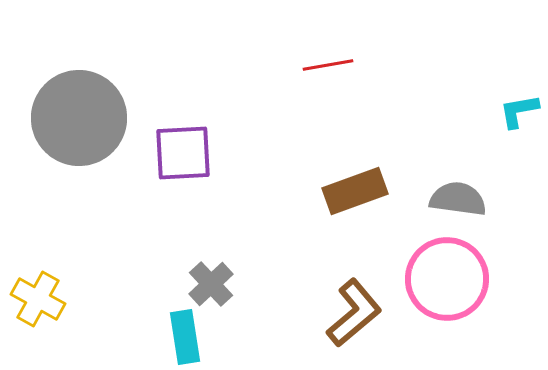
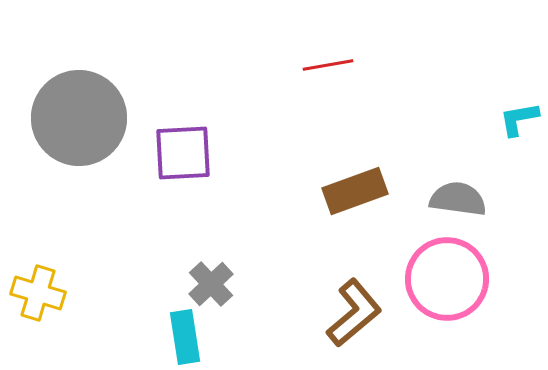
cyan L-shape: moved 8 px down
yellow cross: moved 6 px up; rotated 12 degrees counterclockwise
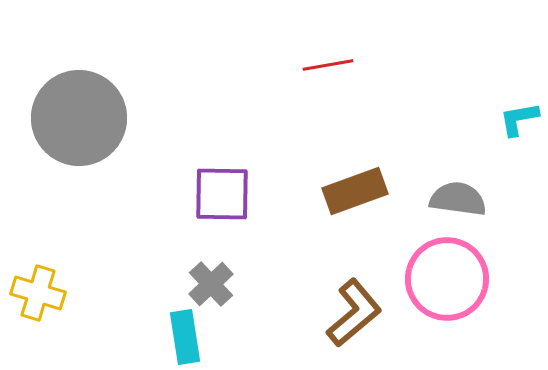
purple square: moved 39 px right, 41 px down; rotated 4 degrees clockwise
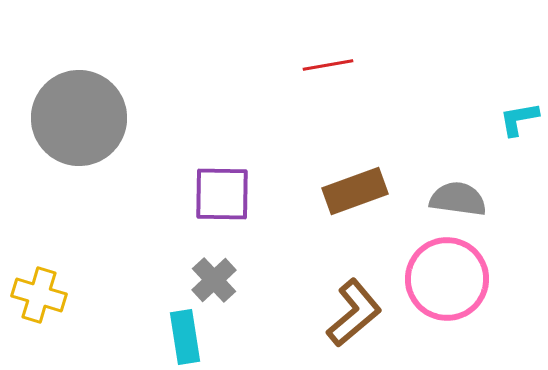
gray cross: moved 3 px right, 4 px up
yellow cross: moved 1 px right, 2 px down
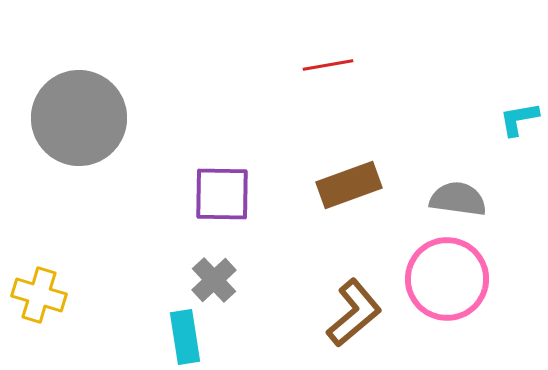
brown rectangle: moved 6 px left, 6 px up
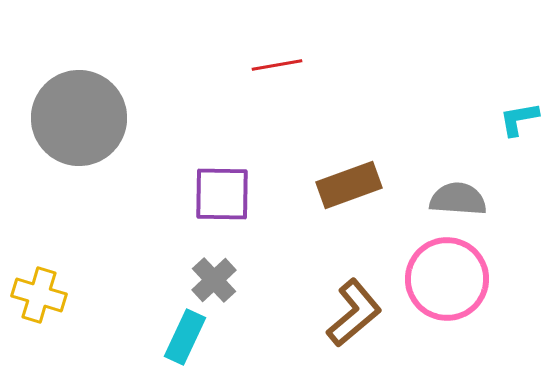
red line: moved 51 px left
gray semicircle: rotated 4 degrees counterclockwise
cyan rectangle: rotated 34 degrees clockwise
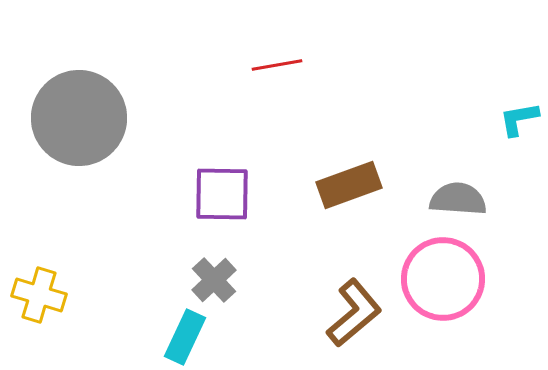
pink circle: moved 4 px left
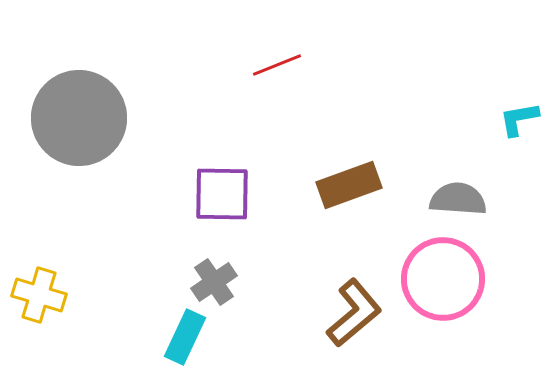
red line: rotated 12 degrees counterclockwise
gray cross: moved 2 px down; rotated 9 degrees clockwise
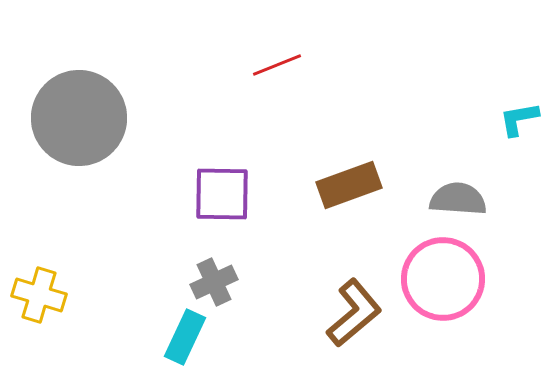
gray cross: rotated 9 degrees clockwise
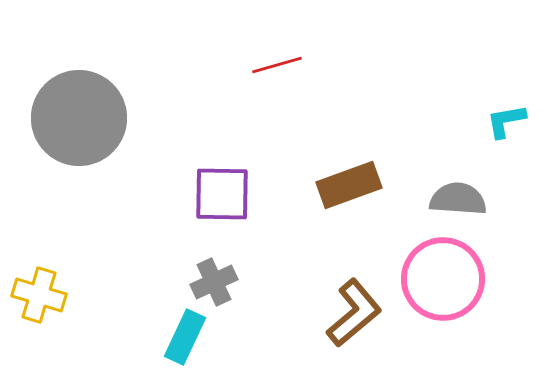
red line: rotated 6 degrees clockwise
cyan L-shape: moved 13 px left, 2 px down
